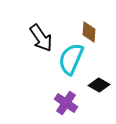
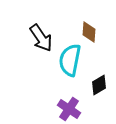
cyan semicircle: moved 1 px left, 1 px down; rotated 12 degrees counterclockwise
black diamond: rotated 60 degrees counterclockwise
purple cross: moved 3 px right, 6 px down
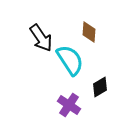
cyan semicircle: rotated 136 degrees clockwise
black diamond: moved 1 px right, 2 px down
purple cross: moved 4 px up
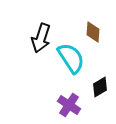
brown diamond: moved 4 px right
black arrow: rotated 52 degrees clockwise
cyan semicircle: moved 1 px right, 2 px up
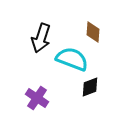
cyan semicircle: moved 1 px right, 1 px down; rotated 36 degrees counterclockwise
black diamond: moved 10 px left; rotated 10 degrees clockwise
purple cross: moved 32 px left, 7 px up
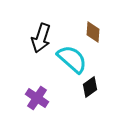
cyan semicircle: rotated 20 degrees clockwise
black diamond: rotated 15 degrees counterclockwise
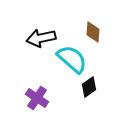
black arrow: rotated 60 degrees clockwise
black diamond: moved 1 px left
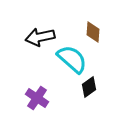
black arrow: moved 1 px left, 1 px up
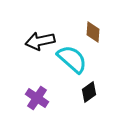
black arrow: moved 4 px down
black diamond: moved 5 px down
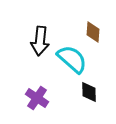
black arrow: rotated 72 degrees counterclockwise
black diamond: rotated 55 degrees counterclockwise
